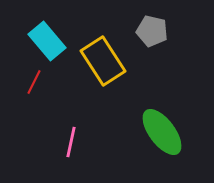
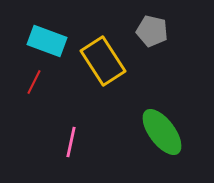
cyan rectangle: rotated 30 degrees counterclockwise
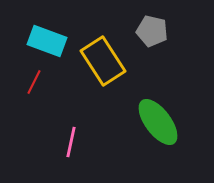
green ellipse: moved 4 px left, 10 px up
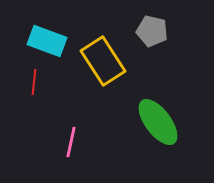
red line: rotated 20 degrees counterclockwise
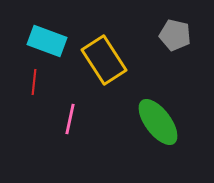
gray pentagon: moved 23 px right, 4 px down
yellow rectangle: moved 1 px right, 1 px up
pink line: moved 1 px left, 23 px up
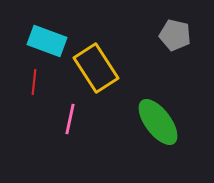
yellow rectangle: moved 8 px left, 8 px down
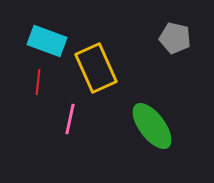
gray pentagon: moved 3 px down
yellow rectangle: rotated 9 degrees clockwise
red line: moved 4 px right
green ellipse: moved 6 px left, 4 px down
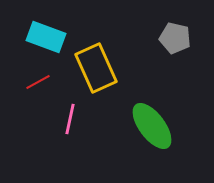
cyan rectangle: moved 1 px left, 4 px up
red line: rotated 55 degrees clockwise
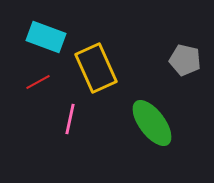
gray pentagon: moved 10 px right, 22 px down
green ellipse: moved 3 px up
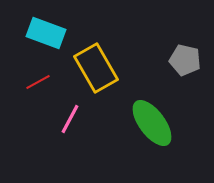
cyan rectangle: moved 4 px up
yellow rectangle: rotated 6 degrees counterclockwise
pink line: rotated 16 degrees clockwise
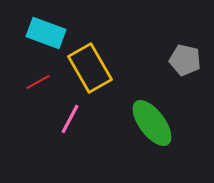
yellow rectangle: moved 6 px left
